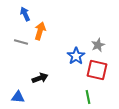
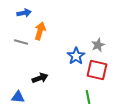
blue arrow: moved 1 px left, 1 px up; rotated 104 degrees clockwise
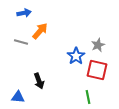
orange arrow: rotated 24 degrees clockwise
black arrow: moved 1 px left, 3 px down; rotated 91 degrees clockwise
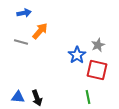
blue star: moved 1 px right, 1 px up
black arrow: moved 2 px left, 17 px down
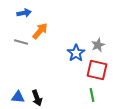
blue star: moved 1 px left, 2 px up
green line: moved 4 px right, 2 px up
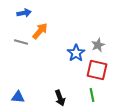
black arrow: moved 23 px right
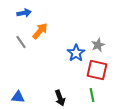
gray line: rotated 40 degrees clockwise
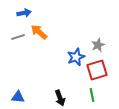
orange arrow: moved 1 px left, 1 px down; rotated 90 degrees counterclockwise
gray line: moved 3 px left, 5 px up; rotated 72 degrees counterclockwise
blue star: moved 4 px down; rotated 12 degrees clockwise
red square: rotated 30 degrees counterclockwise
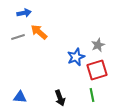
blue triangle: moved 2 px right
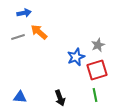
green line: moved 3 px right
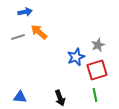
blue arrow: moved 1 px right, 1 px up
